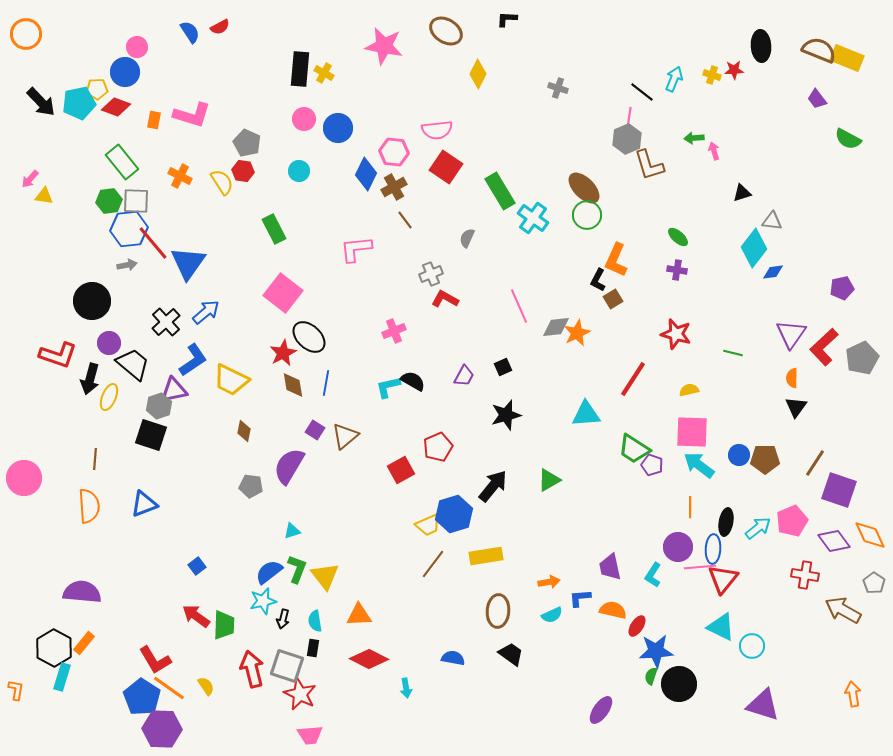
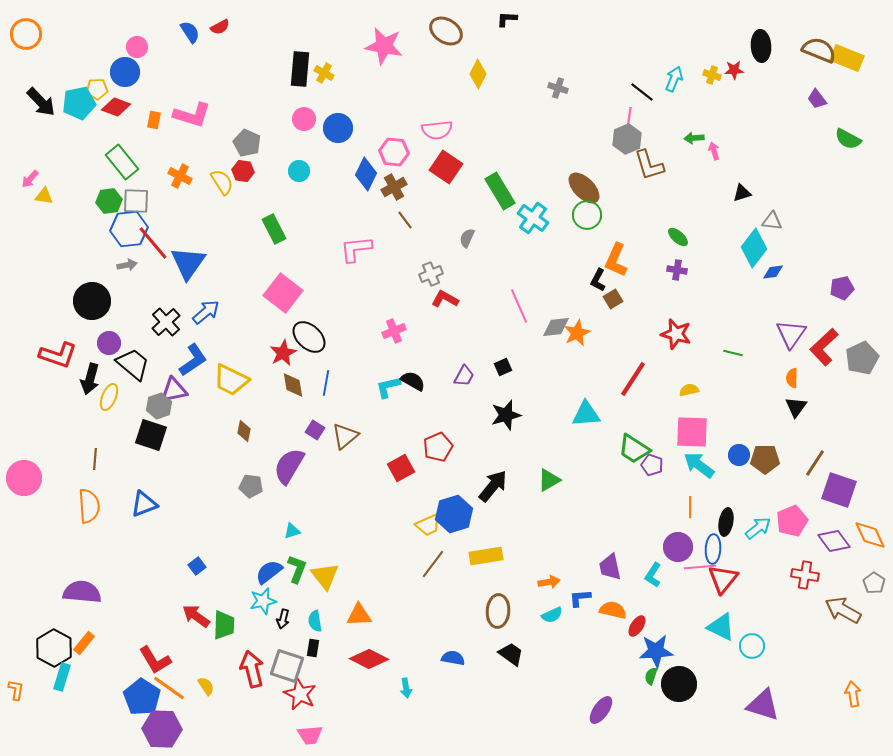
red square at (401, 470): moved 2 px up
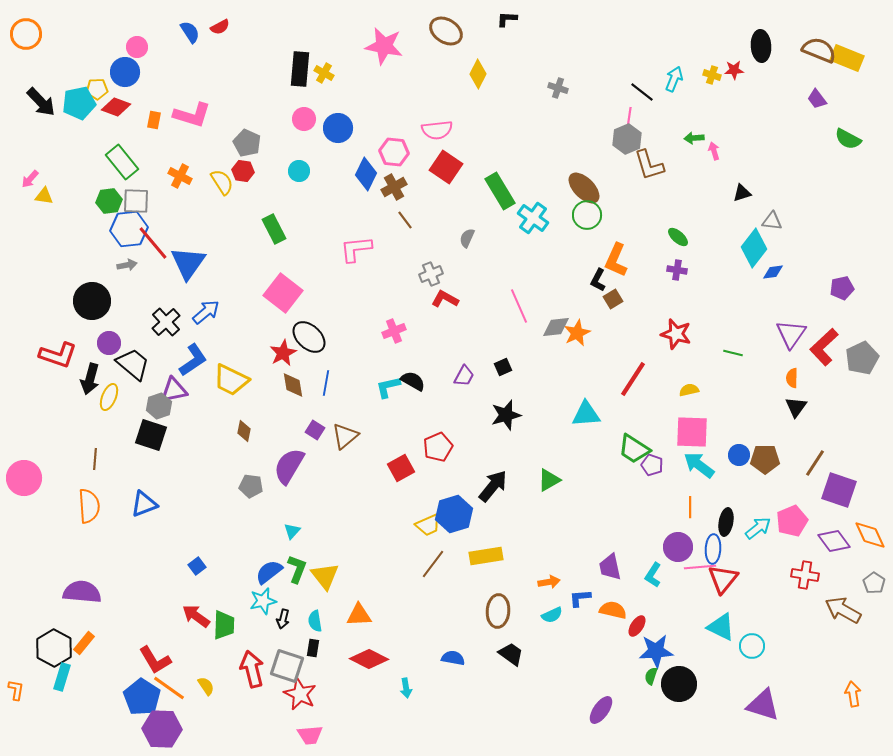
cyan triangle at (292, 531): rotated 30 degrees counterclockwise
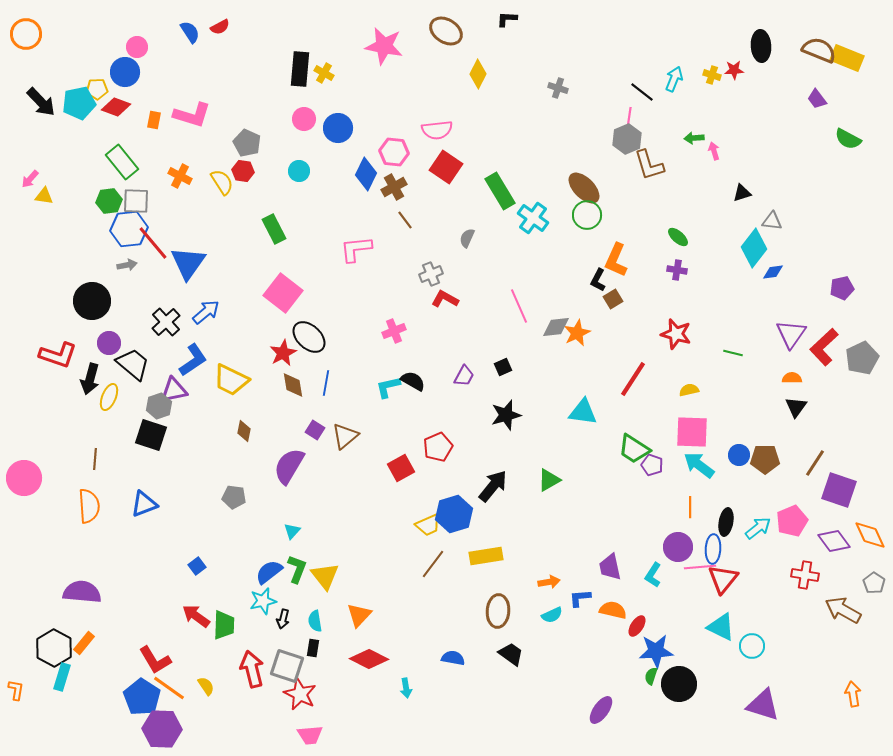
orange semicircle at (792, 378): rotated 90 degrees clockwise
cyan triangle at (586, 414): moved 3 px left, 2 px up; rotated 12 degrees clockwise
gray pentagon at (251, 486): moved 17 px left, 11 px down
orange triangle at (359, 615): rotated 44 degrees counterclockwise
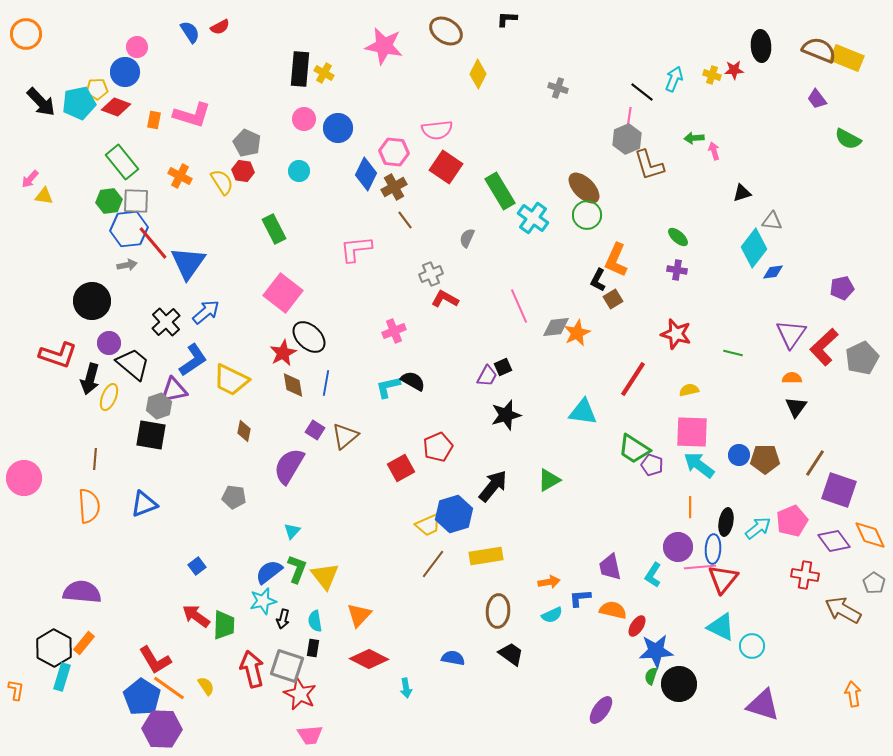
purple trapezoid at (464, 376): moved 23 px right
black square at (151, 435): rotated 8 degrees counterclockwise
